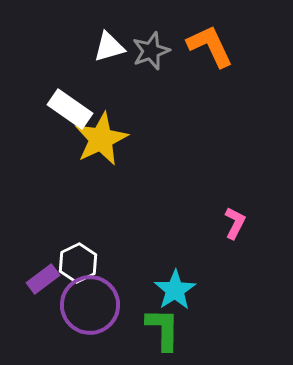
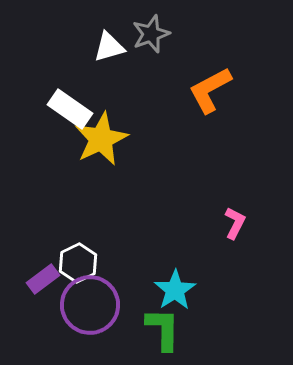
orange L-shape: moved 44 px down; rotated 93 degrees counterclockwise
gray star: moved 17 px up
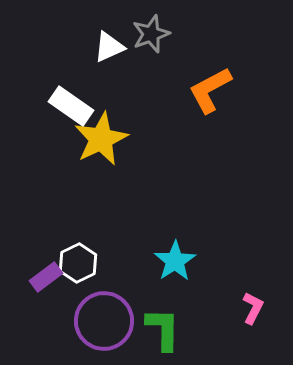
white triangle: rotated 8 degrees counterclockwise
white rectangle: moved 1 px right, 3 px up
pink L-shape: moved 18 px right, 85 px down
purple rectangle: moved 3 px right, 2 px up
cyan star: moved 29 px up
purple circle: moved 14 px right, 16 px down
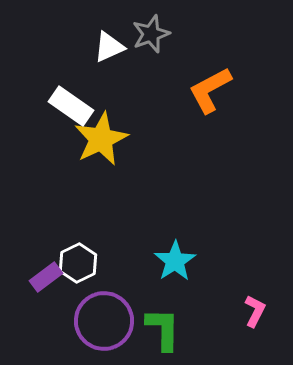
pink L-shape: moved 2 px right, 3 px down
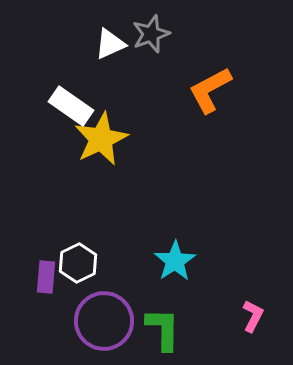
white triangle: moved 1 px right, 3 px up
purple rectangle: rotated 48 degrees counterclockwise
pink L-shape: moved 2 px left, 5 px down
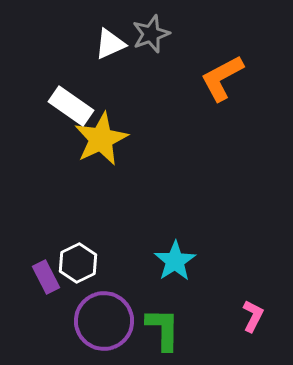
orange L-shape: moved 12 px right, 12 px up
purple rectangle: rotated 32 degrees counterclockwise
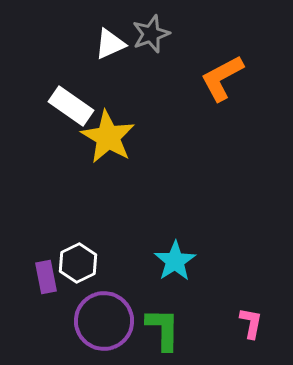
yellow star: moved 7 px right, 2 px up; rotated 16 degrees counterclockwise
purple rectangle: rotated 16 degrees clockwise
pink L-shape: moved 2 px left, 7 px down; rotated 16 degrees counterclockwise
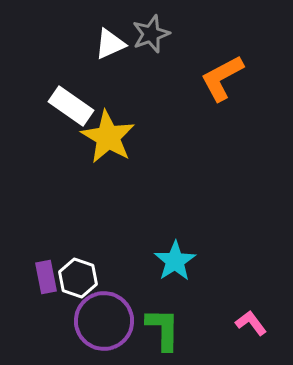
white hexagon: moved 15 px down; rotated 15 degrees counterclockwise
pink L-shape: rotated 48 degrees counterclockwise
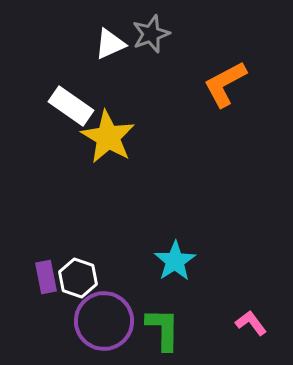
orange L-shape: moved 3 px right, 6 px down
